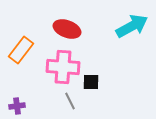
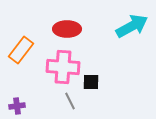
red ellipse: rotated 20 degrees counterclockwise
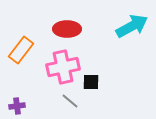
pink cross: rotated 16 degrees counterclockwise
gray line: rotated 24 degrees counterclockwise
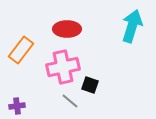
cyan arrow: rotated 44 degrees counterclockwise
black square: moved 1 px left, 3 px down; rotated 18 degrees clockwise
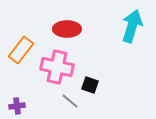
pink cross: moved 6 px left; rotated 24 degrees clockwise
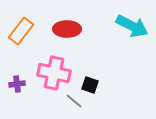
cyan arrow: rotated 100 degrees clockwise
orange rectangle: moved 19 px up
pink cross: moved 3 px left, 6 px down
gray line: moved 4 px right
purple cross: moved 22 px up
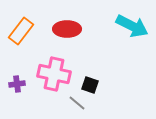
pink cross: moved 1 px down
gray line: moved 3 px right, 2 px down
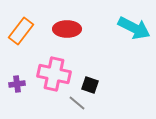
cyan arrow: moved 2 px right, 2 px down
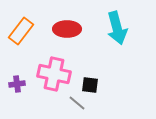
cyan arrow: moved 17 px left; rotated 48 degrees clockwise
black square: rotated 12 degrees counterclockwise
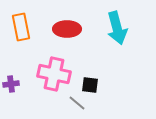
orange rectangle: moved 4 px up; rotated 48 degrees counterclockwise
purple cross: moved 6 px left
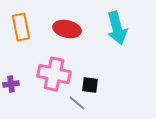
red ellipse: rotated 12 degrees clockwise
